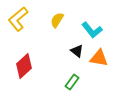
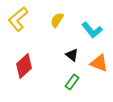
black triangle: moved 5 px left, 4 px down
orange triangle: moved 5 px down; rotated 12 degrees clockwise
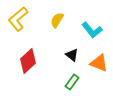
red diamond: moved 4 px right, 5 px up
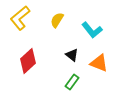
yellow L-shape: moved 2 px right, 1 px up
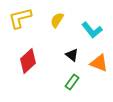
yellow L-shape: rotated 25 degrees clockwise
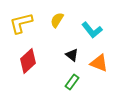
yellow L-shape: moved 1 px right, 5 px down
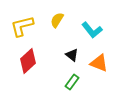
yellow L-shape: moved 1 px right, 3 px down
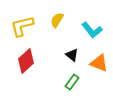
red diamond: moved 2 px left
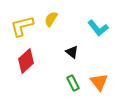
yellow semicircle: moved 6 px left, 1 px up
cyan L-shape: moved 6 px right, 2 px up
black triangle: moved 3 px up
orange triangle: moved 19 px down; rotated 30 degrees clockwise
green rectangle: moved 1 px right, 1 px down; rotated 63 degrees counterclockwise
